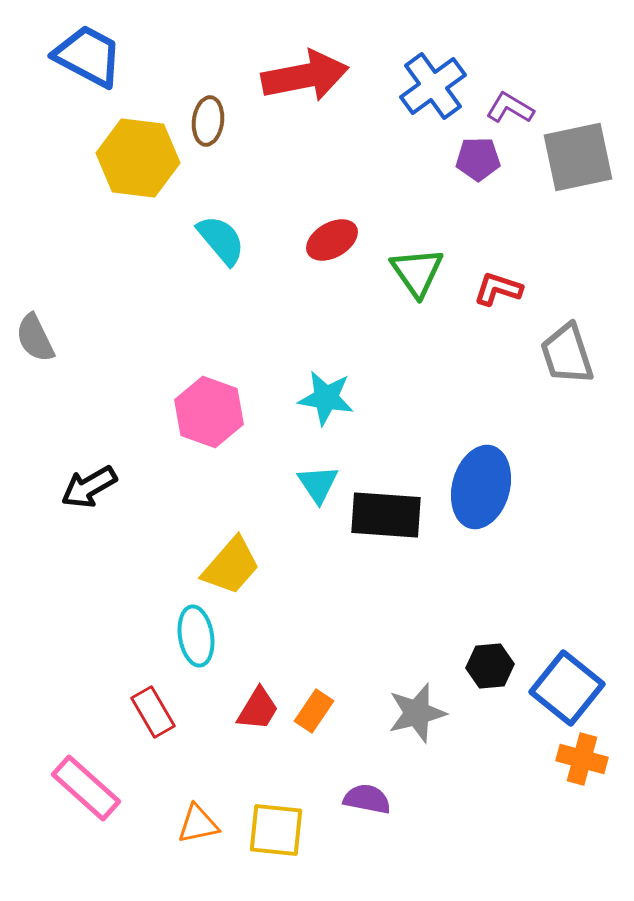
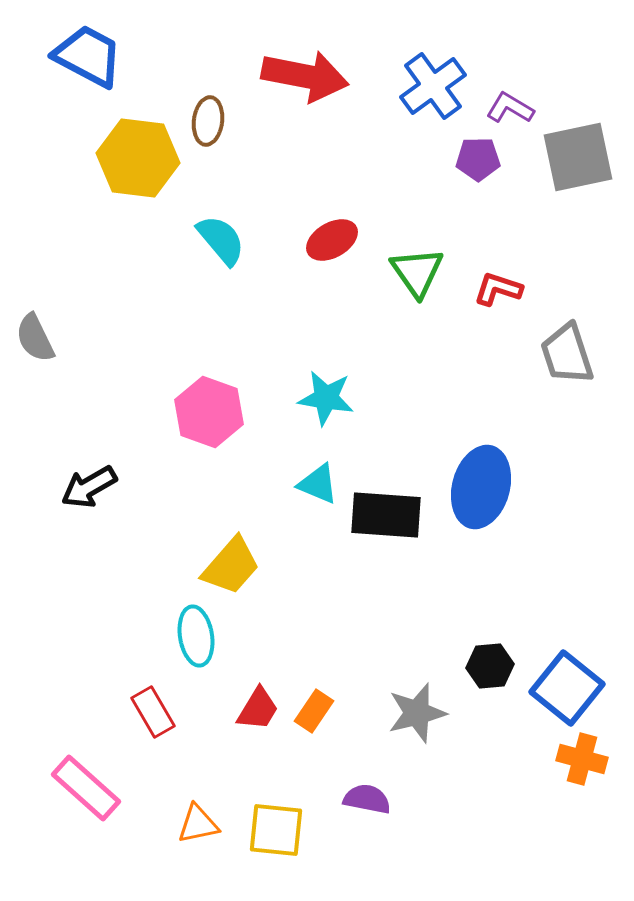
red arrow: rotated 22 degrees clockwise
cyan triangle: rotated 33 degrees counterclockwise
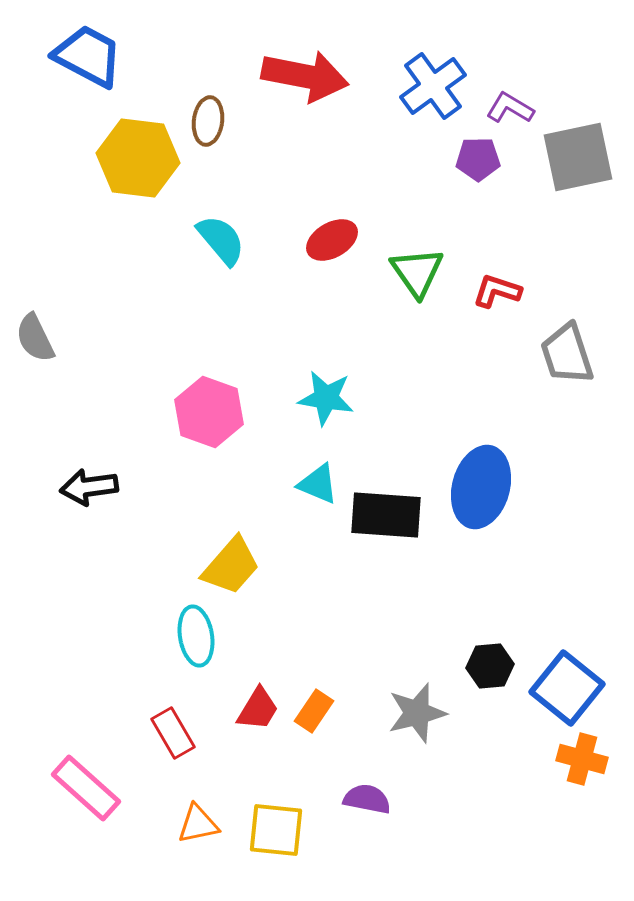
red L-shape: moved 1 px left, 2 px down
black arrow: rotated 22 degrees clockwise
red rectangle: moved 20 px right, 21 px down
